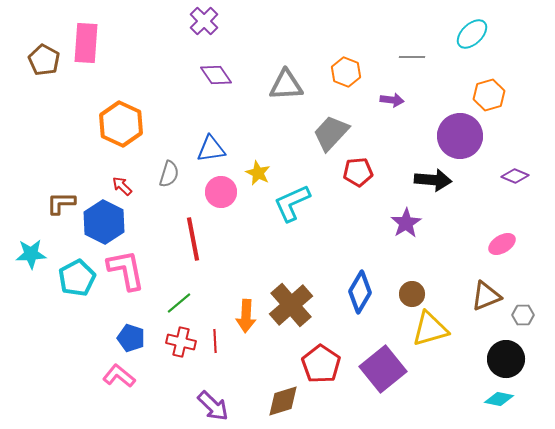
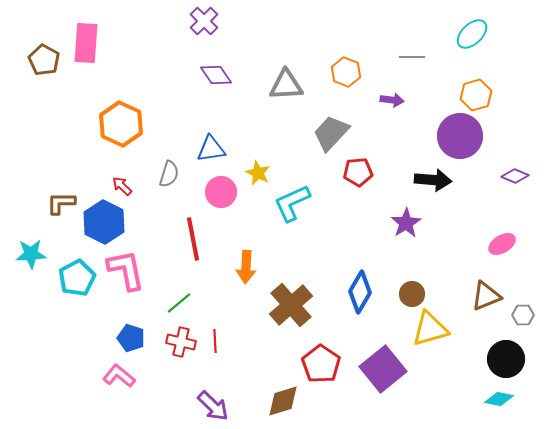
orange hexagon at (489, 95): moved 13 px left
orange arrow at (246, 316): moved 49 px up
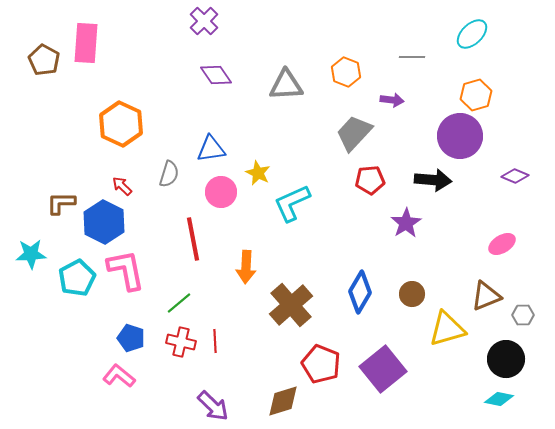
gray trapezoid at (331, 133): moved 23 px right
red pentagon at (358, 172): moved 12 px right, 8 px down
yellow triangle at (430, 329): moved 17 px right
red pentagon at (321, 364): rotated 12 degrees counterclockwise
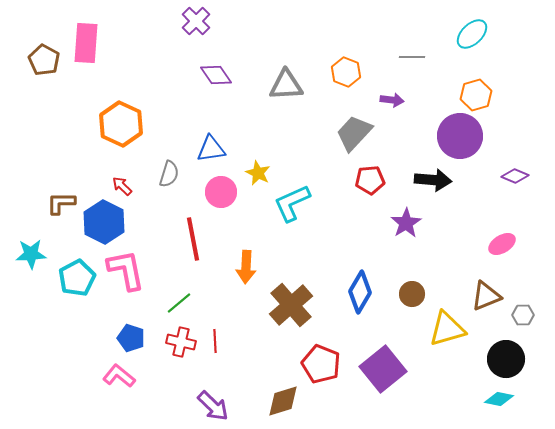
purple cross at (204, 21): moved 8 px left
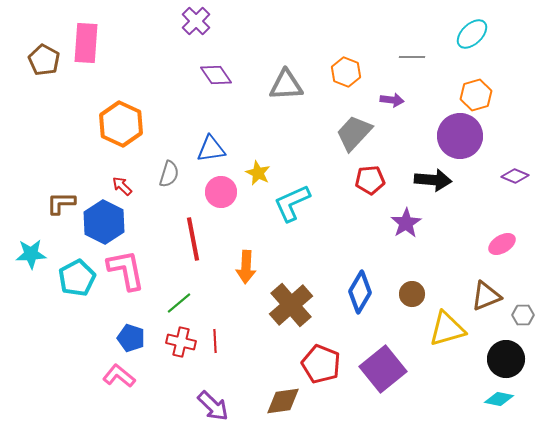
brown diamond at (283, 401): rotated 9 degrees clockwise
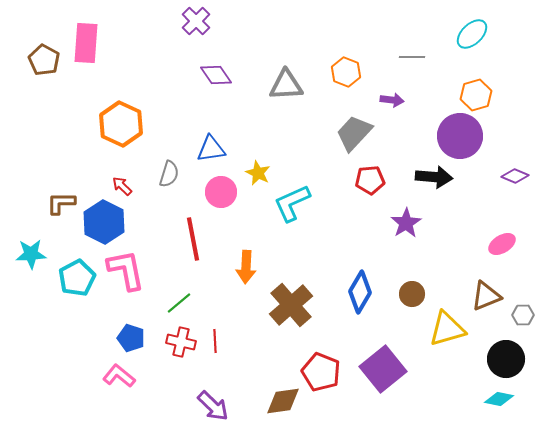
black arrow at (433, 180): moved 1 px right, 3 px up
red pentagon at (321, 364): moved 8 px down
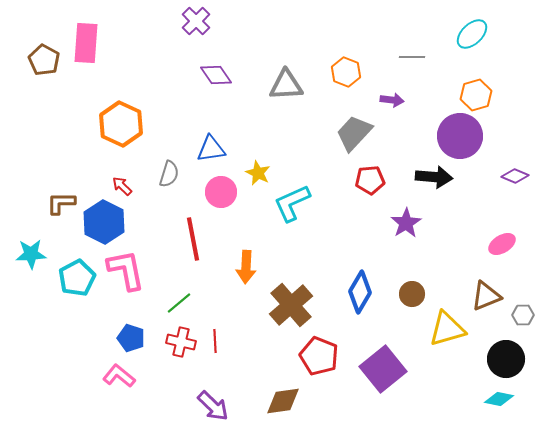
red pentagon at (321, 372): moved 2 px left, 16 px up
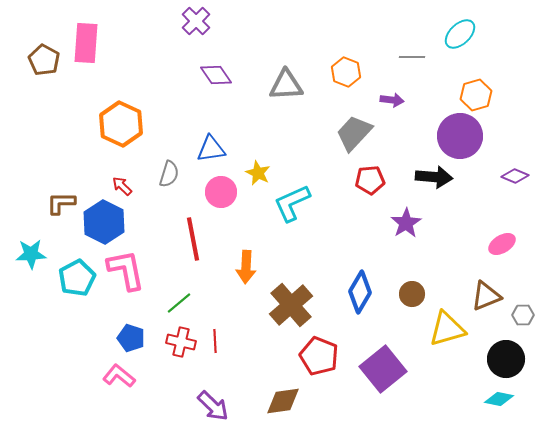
cyan ellipse at (472, 34): moved 12 px left
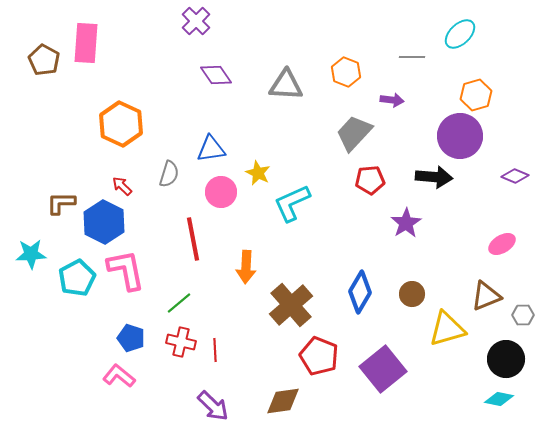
gray triangle at (286, 85): rotated 6 degrees clockwise
red line at (215, 341): moved 9 px down
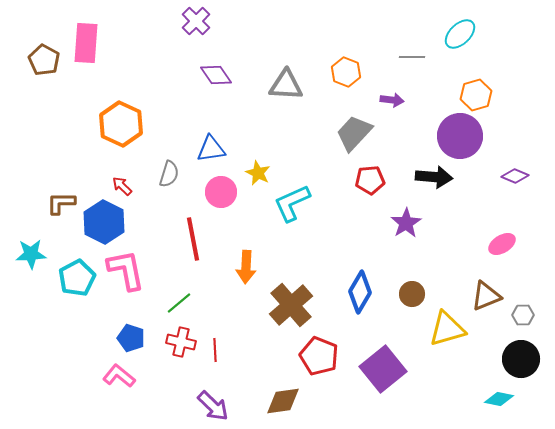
black circle at (506, 359): moved 15 px right
